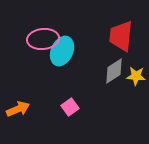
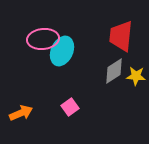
orange arrow: moved 3 px right, 4 px down
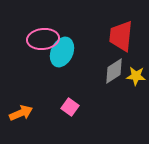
cyan ellipse: moved 1 px down
pink square: rotated 18 degrees counterclockwise
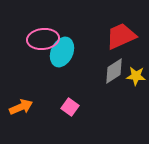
red trapezoid: rotated 60 degrees clockwise
orange arrow: moved 6 px up
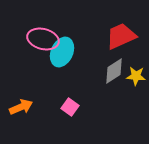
pink ellipse: rotated 20 degrees clockwise
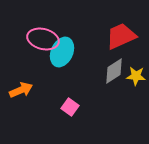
orange arrow: moved 17 px up
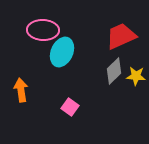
pink ellipse: moved 9 px up; rotated 12 degrees counterclockwise
gray diamond: rotated 12 degrees counterclockwise
orange arrow: rotated 75 degrees counterclockwise
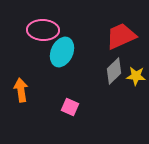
pink square: rotated 12 degrees counterclockwise
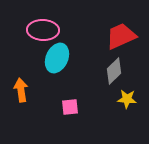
cyan ellipse: moved 5 px left, 6 px down
yellow star: moved 9 px left, 23 px down
pink square: rotated 30 degrees counterclockwise
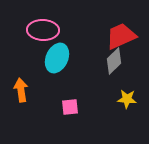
gray diamond: moved 10 px up
